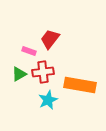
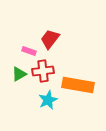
red cross: moved 1 px up
orange rectangle: moved 2 px left
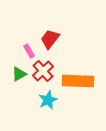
pink rectangle: rotated 40 degrees clockwise
red cross: rotated 35 degrees counterclockwise
orange rectangle: moved 4 px up; rotated 8 degrees counterclockwise
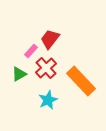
pink rectangle: moved 2 px right; rotated 72 degrees clockwise
red cross: moved 3 px right, 3 px up
orange rectangle: moved 3 px right; rotated 44 degrees clockwise
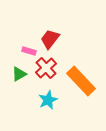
pink rectangle: moved 2 px left; rotated 64 degrees clockwise
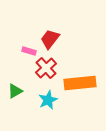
green triangle: moved 4 px left, 17 px down
orange rectangle: moved 1 px left, 2 px down; rotated 52 degrees counterclockwise
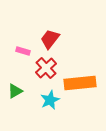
pink rectangle: moved 6 px left
cyan star: moved 2 px right
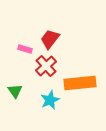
pink rectangle: moved 2 px right, 2 px up
red cross: moved 2 px up
green triangle: rotated 35 degrees counterclockwise
